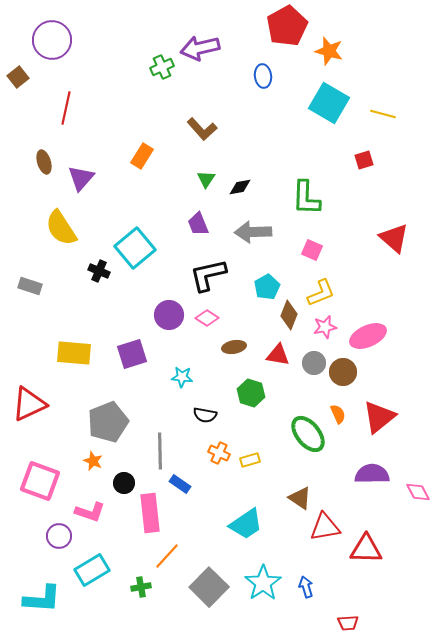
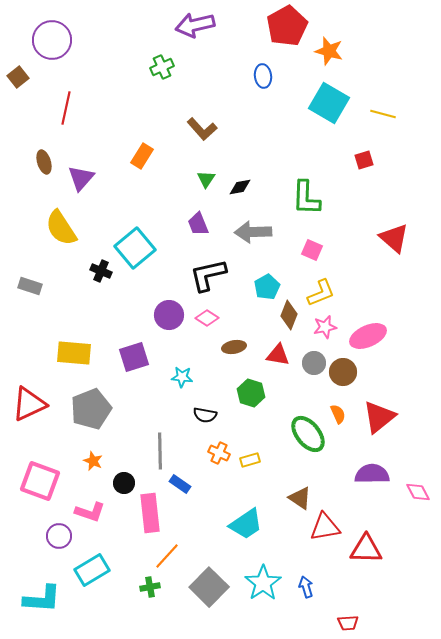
purple arrow at (200, 48): moved 5 px left, 23 px up
black cross at (99, 271): moved 2 px right
purple square at (132, 354): moved 2 px right, 3 px down
gray pentagon at (108, 422): moved 17 px left, 13 px up
green cross at (141, 587): moved 9 px right
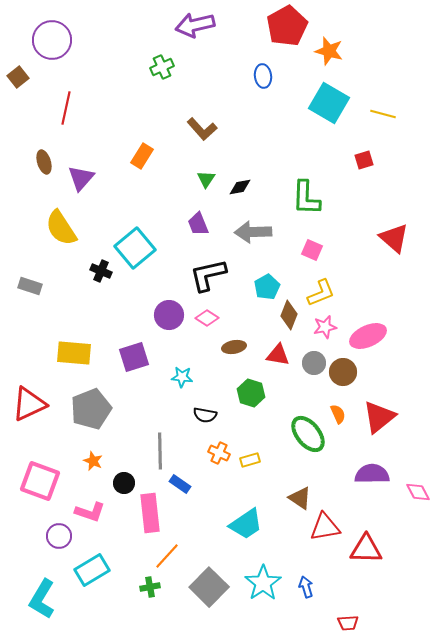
cyan L-shape at (42, 599): rotated 117 degrees clockwise
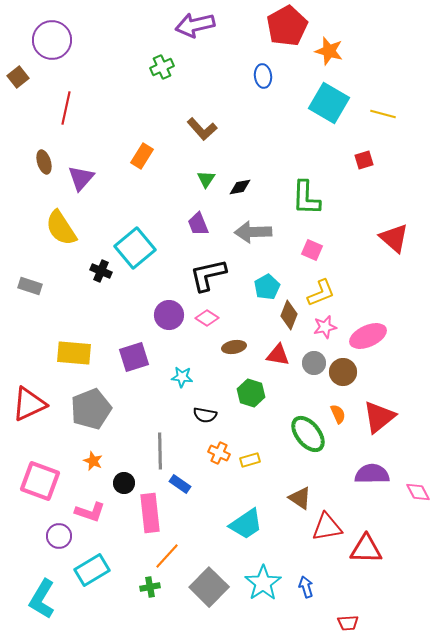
red triangle at (325, 527): moved 2 px right
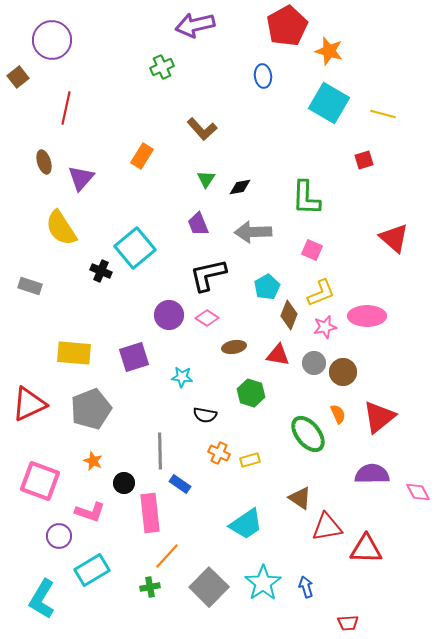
pink ellipse at (368, 336): moved 1 px left, 20 px up; rotated 24 degrees clockwise
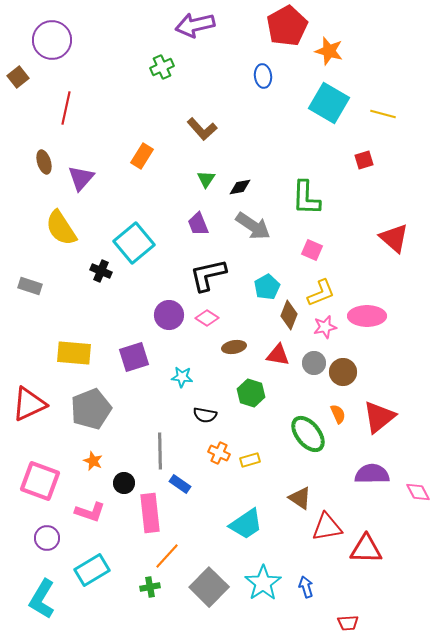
gray arrow at (253, 232): moved 6 px up; rotated 144 degrees counterclockwise
cyan square at (135, 248): moved 1 px left, 5 px up
purple circle at (59, 536): moved 12 px left, 2 px down
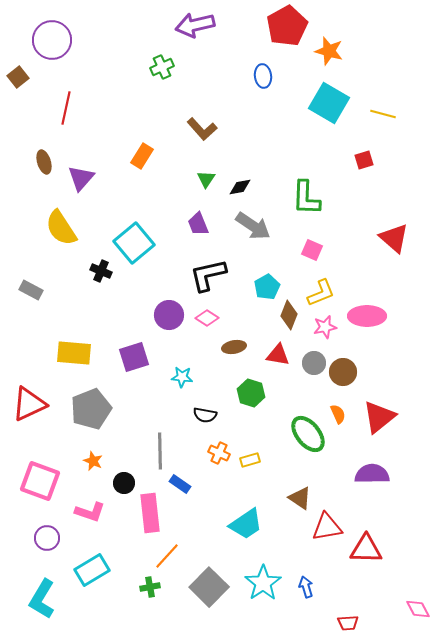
gray rectangle at (30, 286): moved 1 px right, 4 px down; rotated 10 degrees clockwise
pink diamond at (418, 492): moved 117 px down
